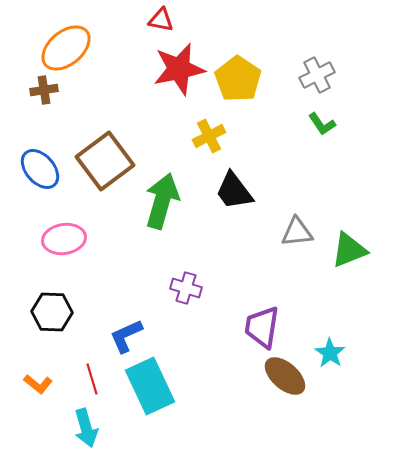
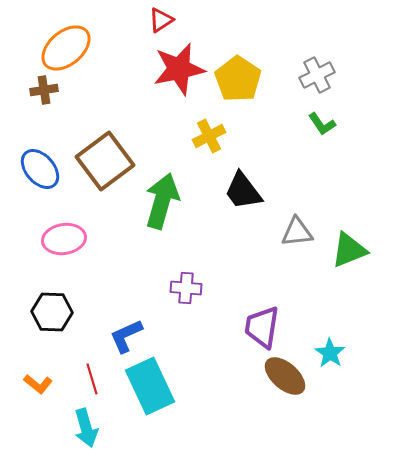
red triangle: rotated 44 degrees counterclockwise
black trapezoid: moved 9 px right
purple cross: rotated 12 degrees counterclockwise
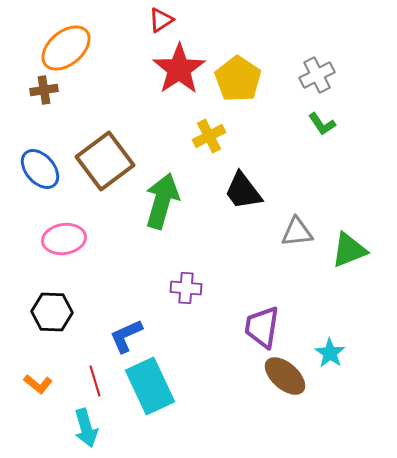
red star: rotated 22 degrees counterclockwise
red line: moved 3 px right, 2 px down
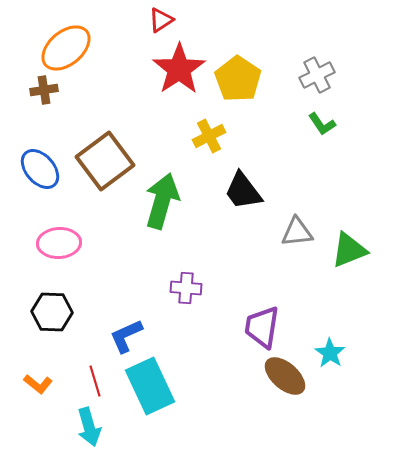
pink ellipse: moved 5 px left, 4 px down; rotated 6 degrees clockwise
cyan arrow: moved 3 px right, 1 px up
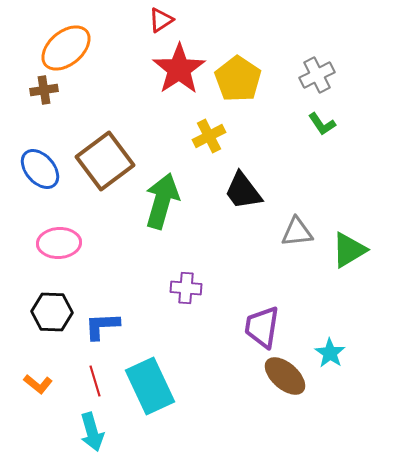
green triangle: rotated 9 degrees counterclockwise
blue L-shape: moved 24 px left, 10 px up; rotated 21 degrees clockwise
cyan arrow: moved 3 px right, 5 px down
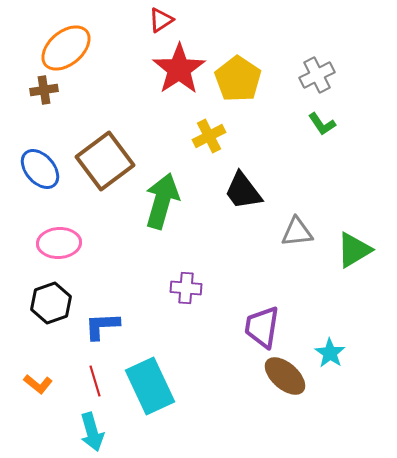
green triangle: moved 5 px right
black hexagon: moved 1 px left, 9 px up; rotated 21 degrees counterclockwise
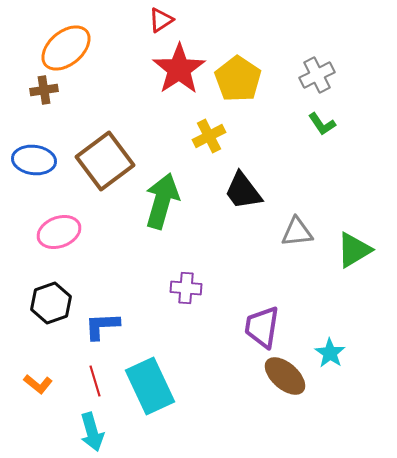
blue ellipse: moved 6 px left, 9 px up; rotated 42 degrees counterclockwise
pink ellipse: moved 11 px up; rotated 18 degrees counterclockwise
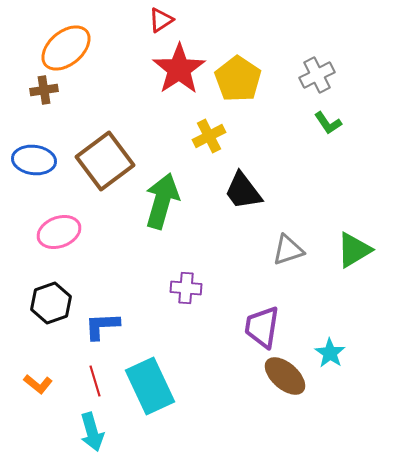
green L-shape: moved 6 px right, 1 px up
gray triangle: moved 9 px left, 18 px down; rotated 12 degrees counterclockwise
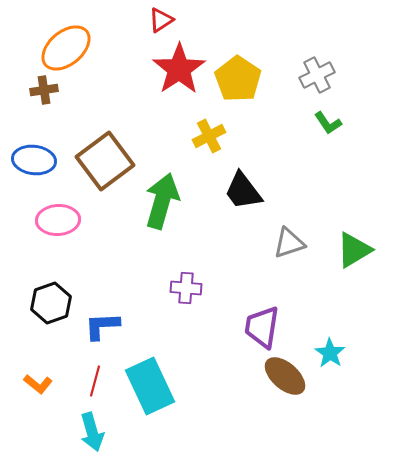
pink ellipse: moved 1 px left, 12 px up; rotated 18 degrees clockwise
gray triangle: moved 1 px right, 7 px up
red line: rotated 32 degrees clockwise
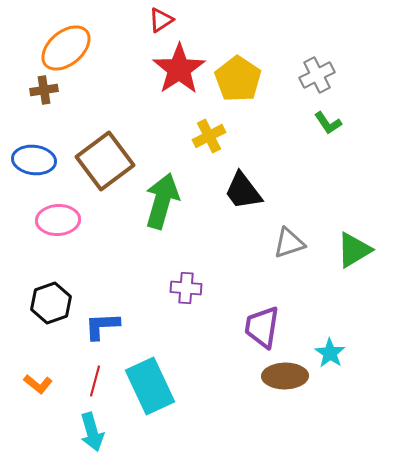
brown ellipse: rotated 42 degrees counterclockwise
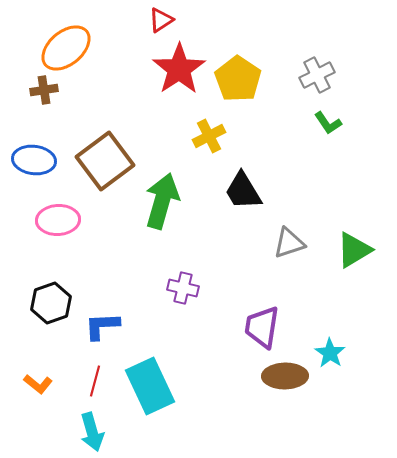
black trapezoid: rotated 6 degrees clockwise
purple cross: moved 3 px left; rotated 8 degrees clockwise
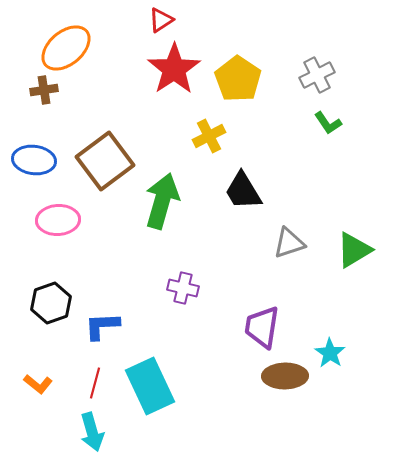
red star: moved 5 px left
red line: moved 2 px down
